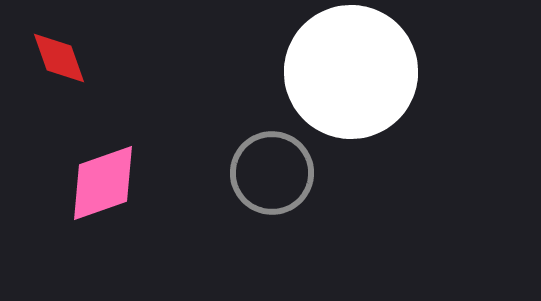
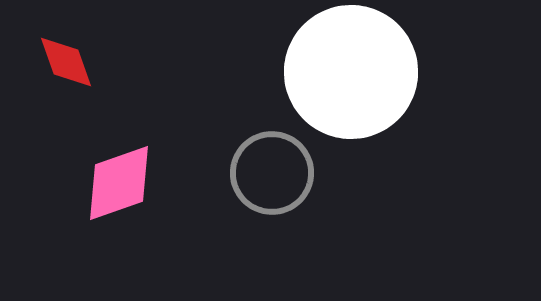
red diamond: moved 7 px right, 4 px down
pink diamond: moved 16 px right
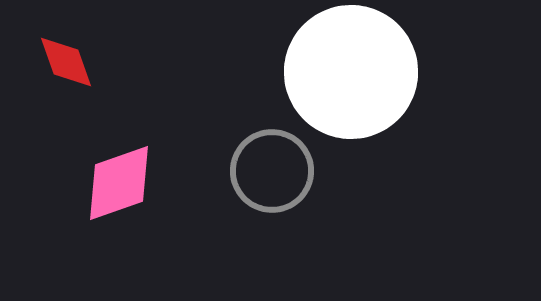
gray circle: moved 2 px up
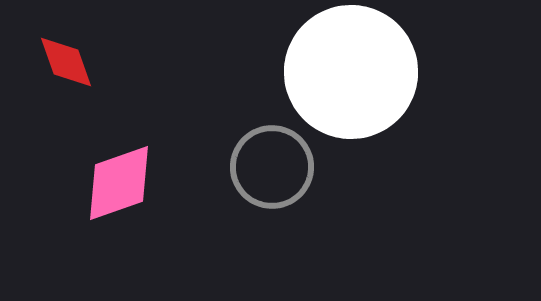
gray circle: moved 4 px up
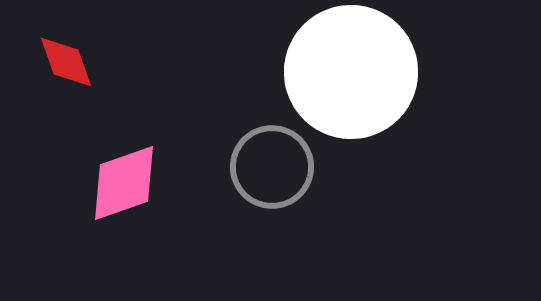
pink diamond: moved 5 px right
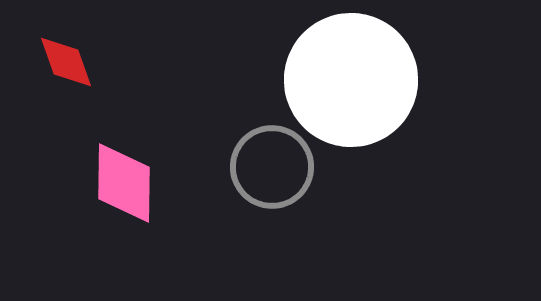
white circle: moved 8 px down
pink diamond: rotated 70 degrees counterclockwise
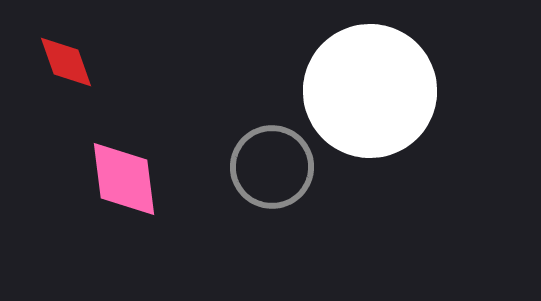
white circle: moved 19 px right, 11 px down
pink diamond: moved 4 px up; rotated 8 degrees counterclockwise
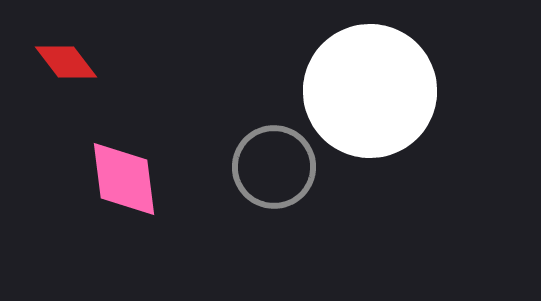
red diamond: rotated 18 degrees counterclockwise
gray circle: moved 2 px right
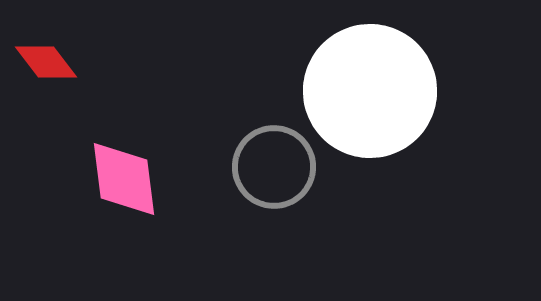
red diamond: moved 20 px left
